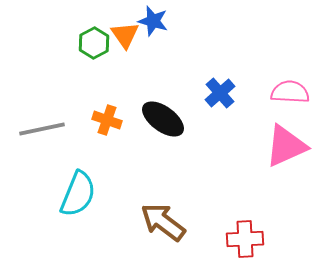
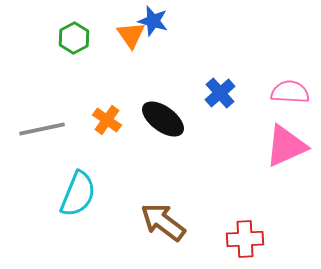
orange triangle: moved 6 px right
green hexagon: moved 20 px left, 5 px up
orange cross: rotated 16 degrees clockwise
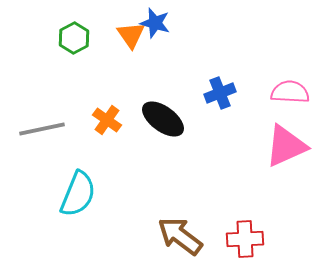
blue star: moved 2 px right, 2 px down
blue cross: rotated 20 degrees clockwise
brown arrow: moved 17 px right, 14 px down
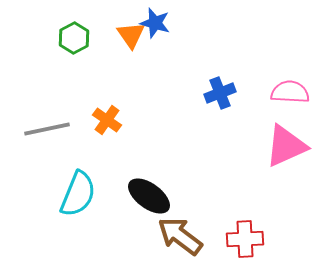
black ellipse: moved 14 px left, 77 px down
gray line: moved 5 px right
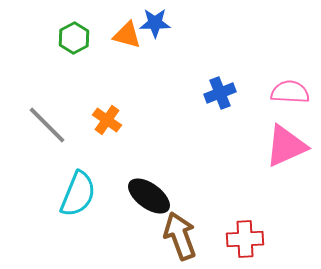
blue star: rotated 16 degrees counterclockwise
orange triangle: moved 4 px left; rotated 40 degrees counterclockwise
gray line: moved 4 px up; rotated 57 degrees clockwise
brown arrow: rotated 33 degrees clockwise
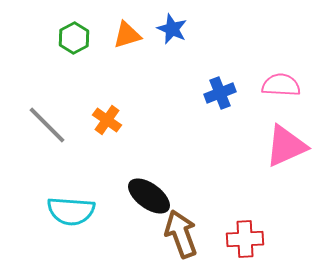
blue star: moved 17 px right, 6 px down; rotated 24 degrees clockwise
orange triangle: rotated 32 degrees counterclockwise
pink semicircle: moved 9 px left, 7 px up
cyan semicircle: moved 7 px left, 17 px down; rotated 72 degrees clockwise
brown arrow: moved 1 px right, 2 px up
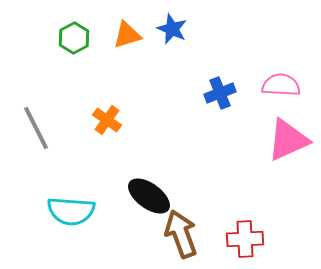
gray line: moved 11 px left, 3 px down; rotated 18 degrees clockwise
pink triangle: moved 2 px right, 6 px up
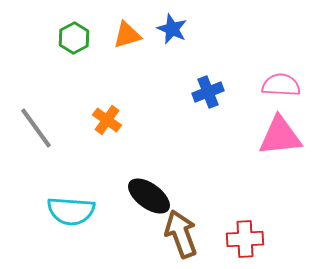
blue cross: moved 12 px left, 1 px up
gray line: rotated 9 degrees counterclockwise
pink triangle: moved 8 px left, 4 px up; rotated 18 degrees clockwise
